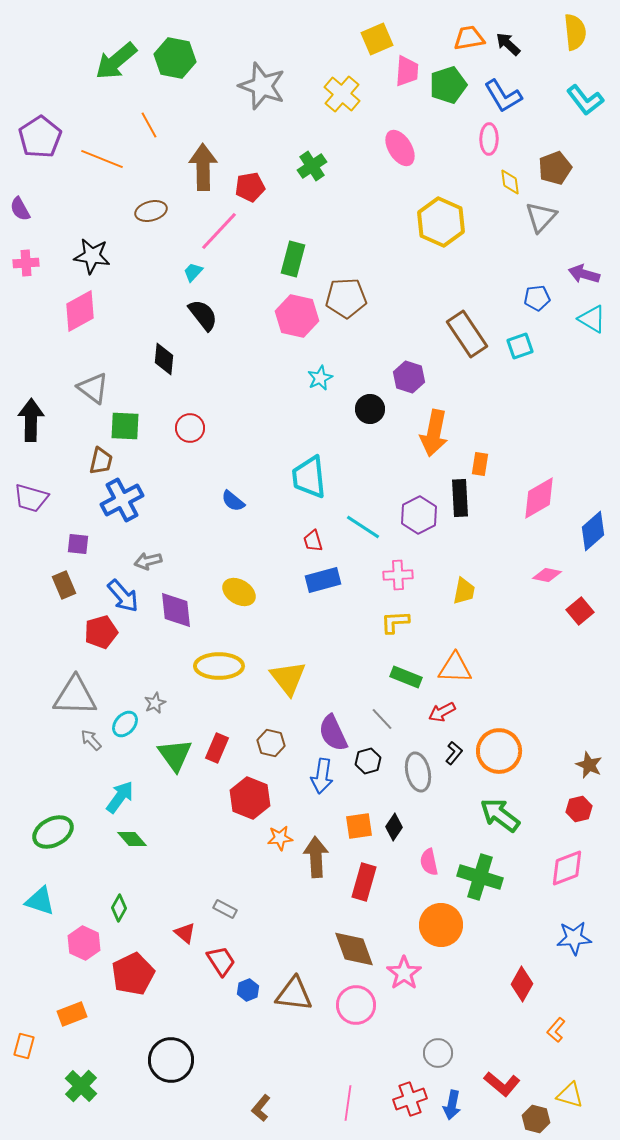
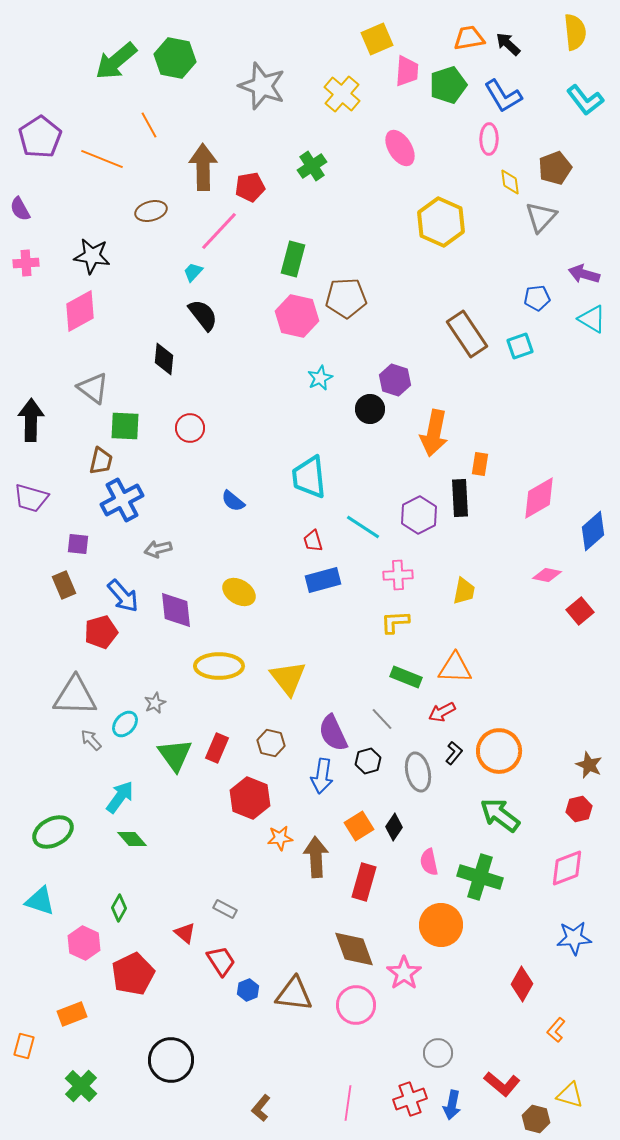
purple hexagon at (409, 377): moved 14 px left, 3 px down
gray arrow at (148, 561): moved 10 px right, 12 px up
orange square at (359, 826): rotated 24 degrees counterclockwise
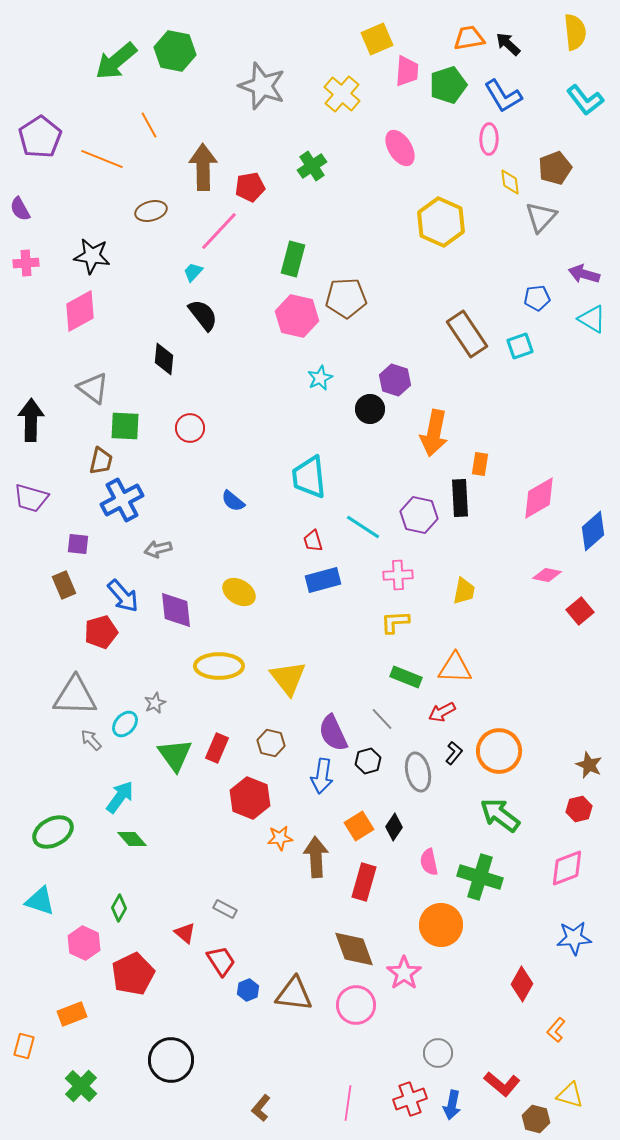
green hexagon at (175, 58): moved 7 px up
purple hexagon at (419, 515): rotated 21 degrees counterclockwise
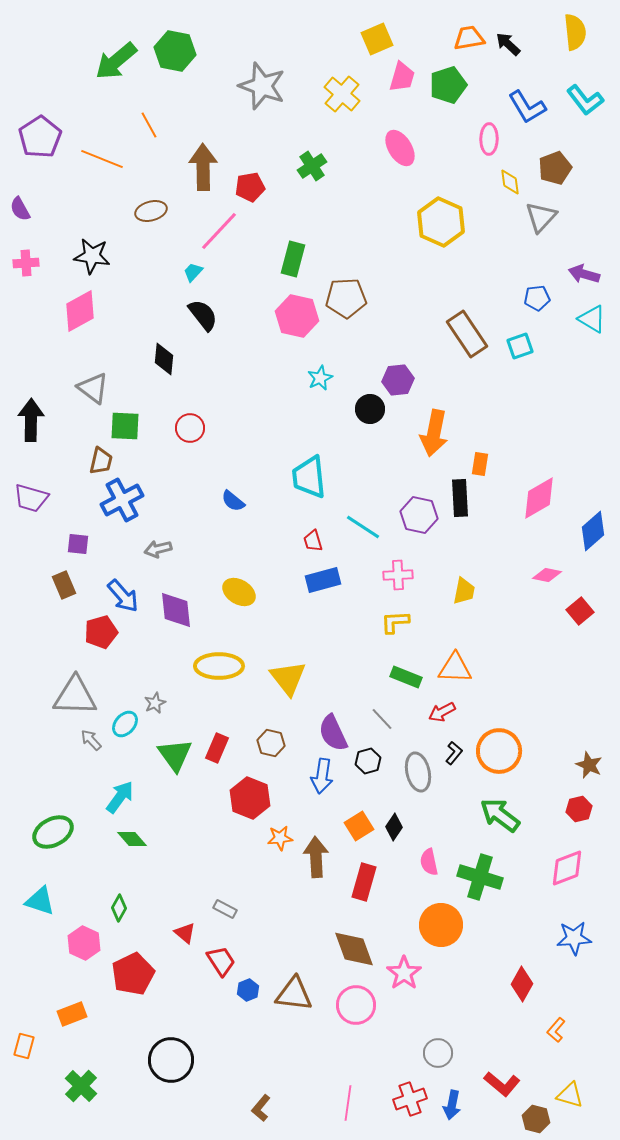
pink trapezoid at (407, 71): moved 5 px left, 6 px down; rotated 12 degrees clockwise
blue L-shape at (503, 96): moved 24 px right, 11 px down
purple hexagon at (395, 380): moved 3 px right; rotated 24 degrees counterclockwise
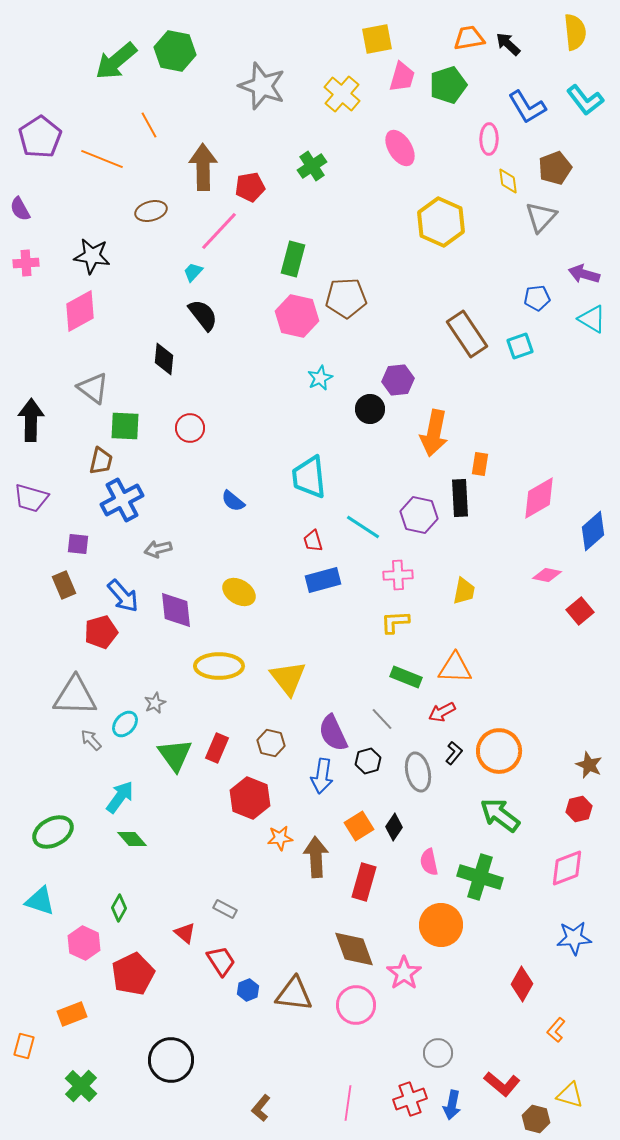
yellow square at (377, 39): rotated 12 degrees clockwise
yellow diamond at (510, 182): moved 2 px left, 1 px up
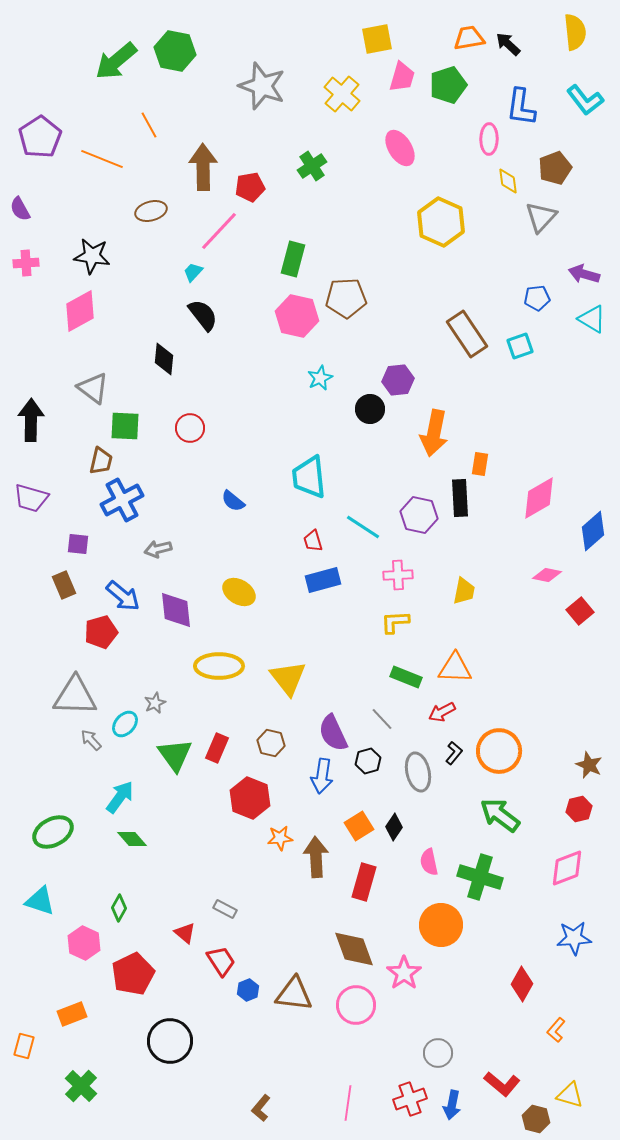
blue L-shape at (527, 107): moved 6 px left; rotated 39 degrees clockwise
blue arrow at (123, 596): rotated 9 degrees counterclockwise
black circle at (171, 1060): moved 1 px left, 19 px up
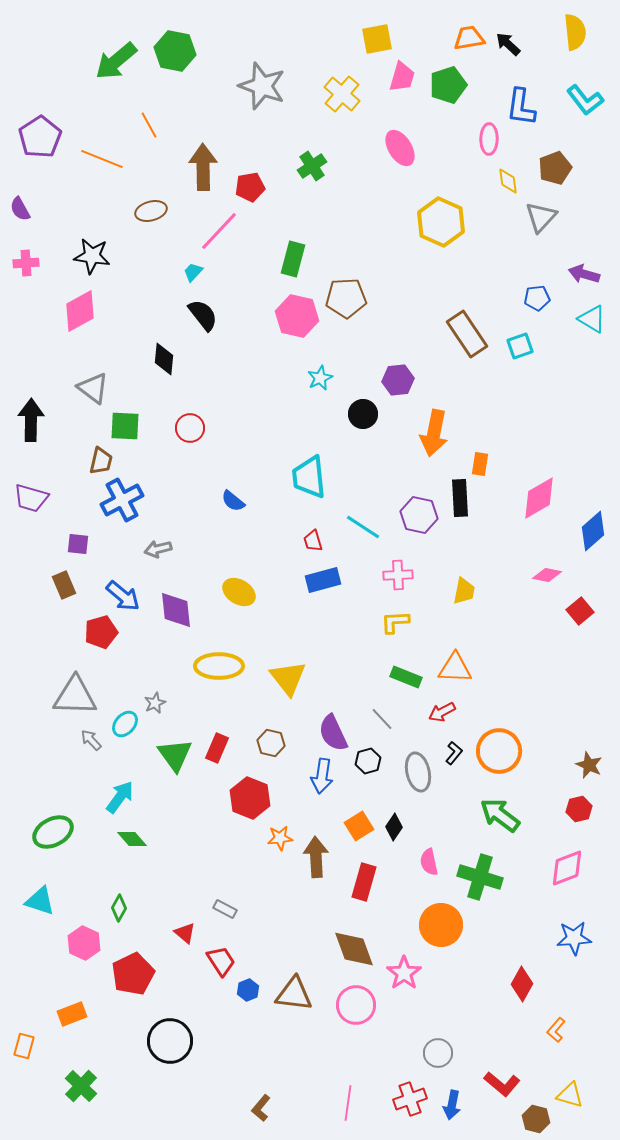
black circle at (370, 409): moved 7 px left, 5 px down
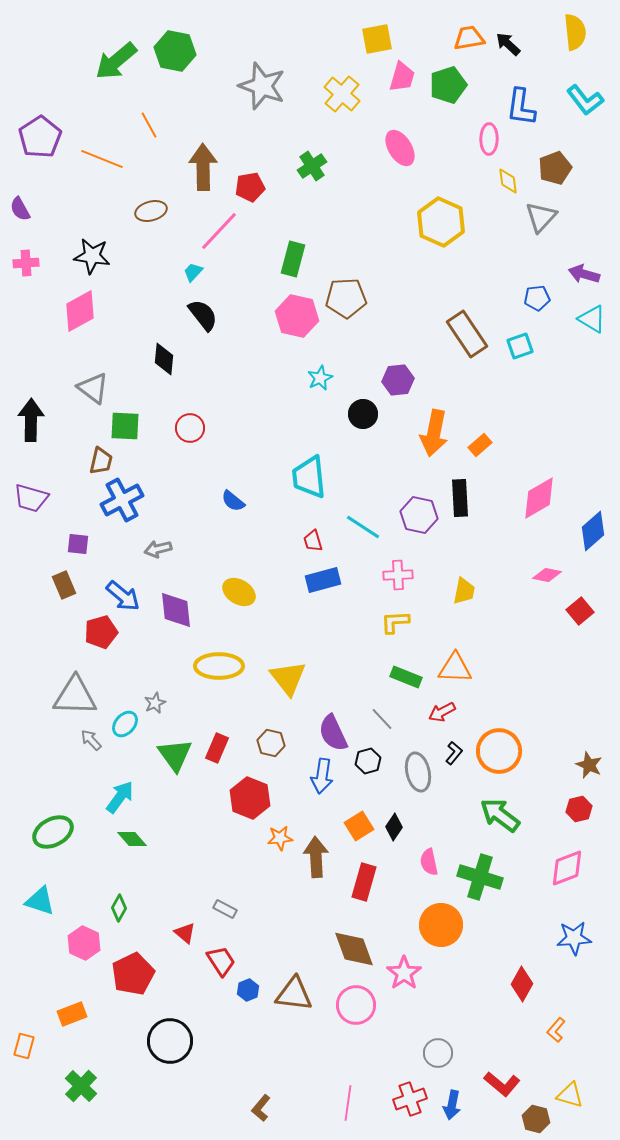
orange rectangle at (480, 464): moved 19 px up; rotated 40 degrees clockwise
